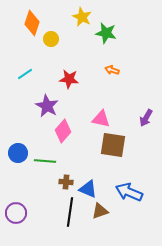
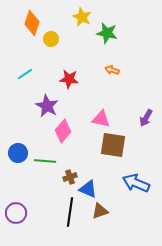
green star: moved 1 px right
brown cross: moved 4 px right, 5 px up; rotated 24 degrees counterclockwise
blue arrow: moved 7 px right, 9 px up
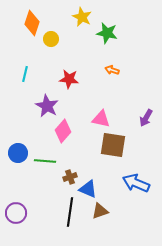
cyan line: rotated 42 degrees counterclockwise
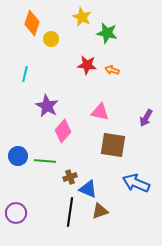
red star: moved 18 px right, 14 px up
pink triangle: moved 1 px left, 7 px up
blue circle: moved 3 px down
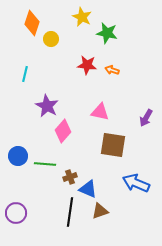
green line: moved 3 px down
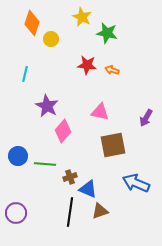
brown square: rotated 20 degrees counterclockwise
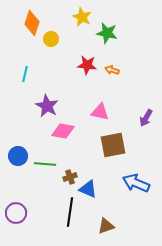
pink diamond: rotated 60 degrees clockwise
brown triangle: moved 6 px right, 15 px down
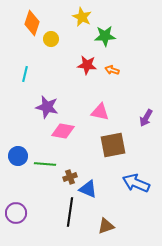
green star: moved 2 px left, 3 px down; rotated 15 degrees counterclockwise
purple star: moved 1 px down; rotated 15 degrees counterclockwise
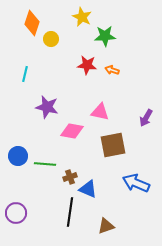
pink diamond: moved 9 px right
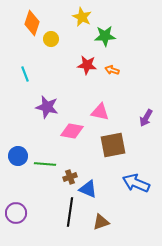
cyan line: rotated 35 degrees counterclockwise
brown triangle: moved 5 px left, 4 px up
